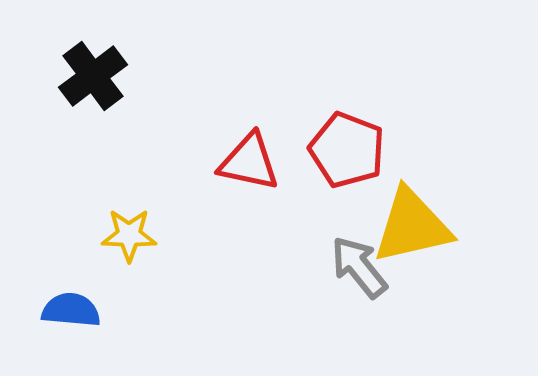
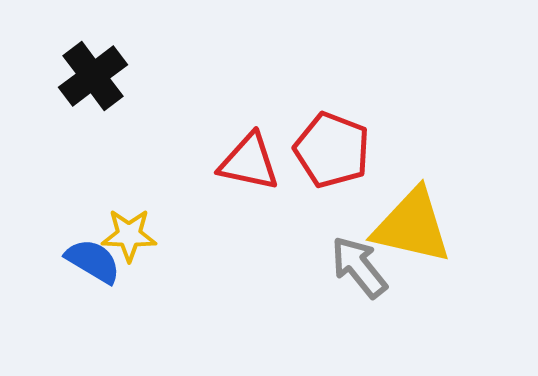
red pentagon: moved 15 px left
yellow triangle: rotated 26 degrees clockwise
blue semicircle: moved 22 px right, 49 px up; rotated 26 degrees clockwise
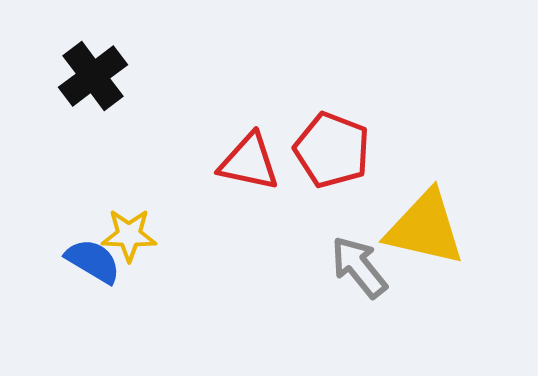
yellow triangle: moved 13 px right, 2 px down
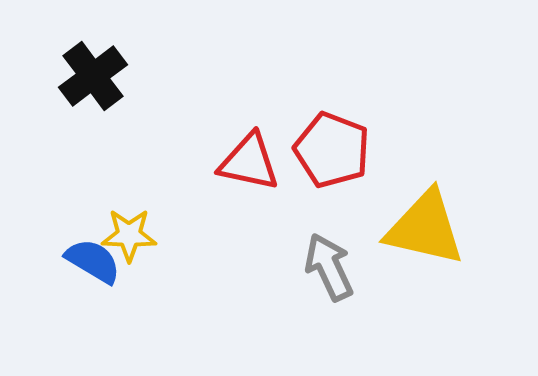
gray arrow: moved 30 px left; rotated 14 degrees clockwise
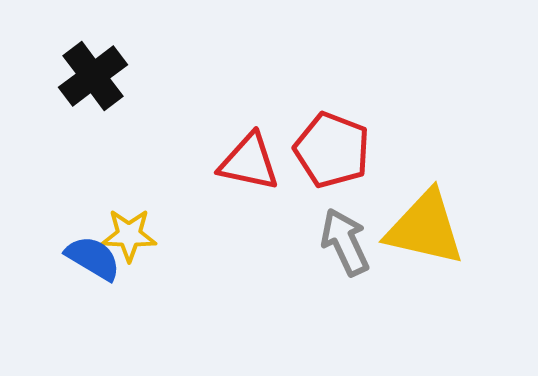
blue semicircle: moved 3 px up
gray arrow: moved 16 px right, 25 px up
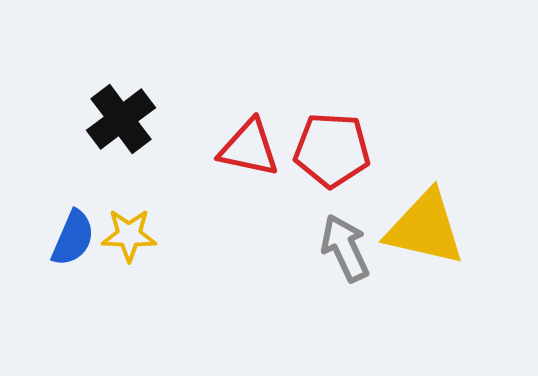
black cross: moved 28 px right, 43 px down
red pentagon: rotated 18 degrees counterclockwise
red triangle: moved 14 px up
gray arrow: moved 6 px down
blue semicircle: moved 20 px left, 20 px up; rotated 82 degrees clockwise
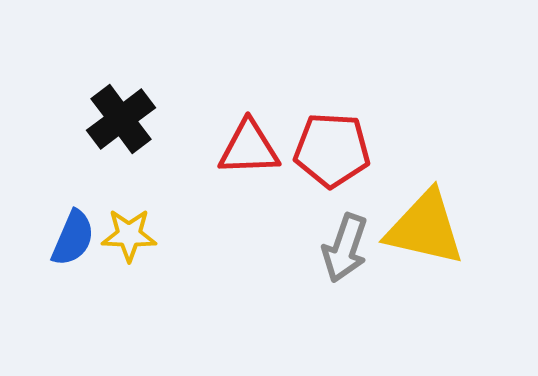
red triangle: rotated 14 degrees counterclockwise
gray arrow: rotated 136 degrees counterclockwise
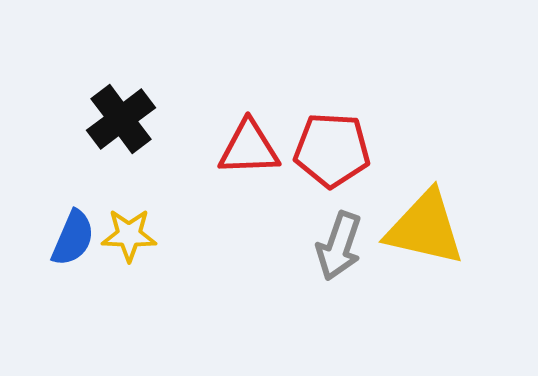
gray arrow: moved 6 px left, 2 px up
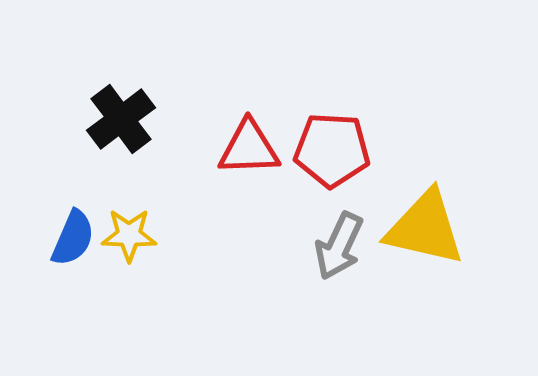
gray arrow: rotated 6 degrees clockwise
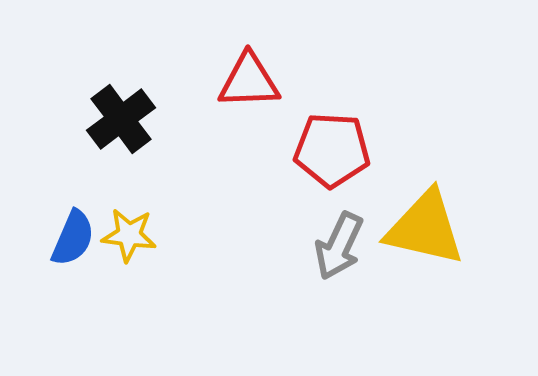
red triangle: moved 67 px up
yellow star: rotated 6 degrees clockwise
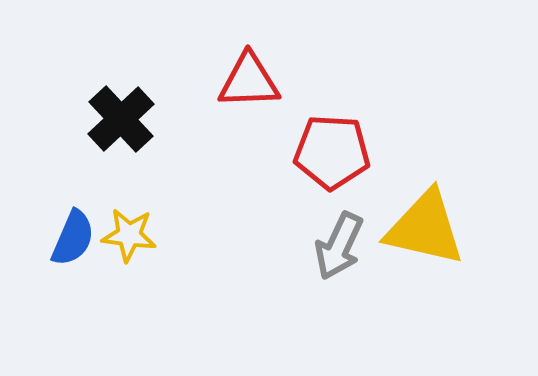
black cross: rotated 6 degrees counterclockwise
red pentagon: moved 2 px down
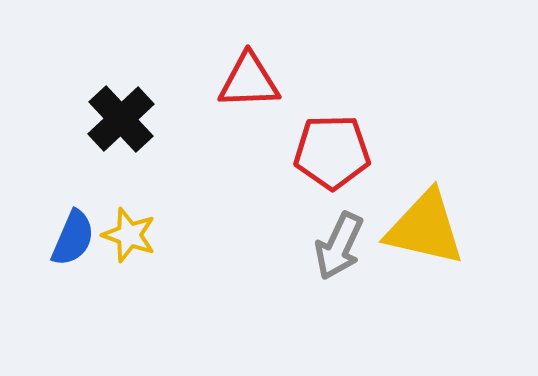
red pentagon: rotated 4 degrees counterclockwise
yellow star: rotated 12 degrees clockwise
